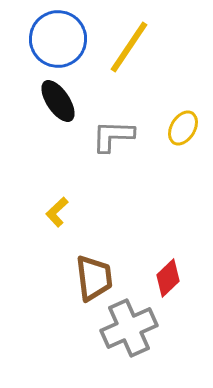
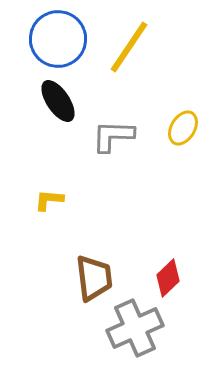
yellow L-shape: moved 8 px left, 12 px up; rotated 48 degrees clockwise
gray cross: moved 6 px right
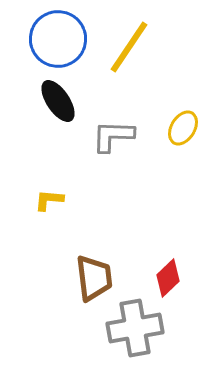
gray cross: rotated 14 degrees clockwise
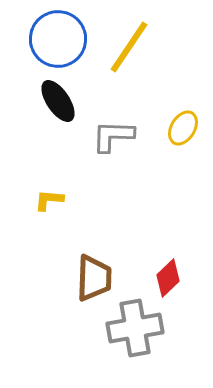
brown trapezoid: rotated 9 degrees clockwise
